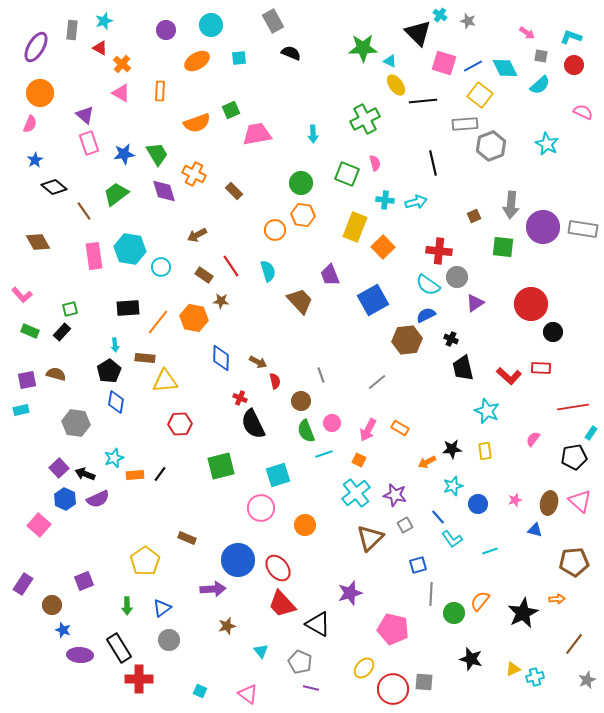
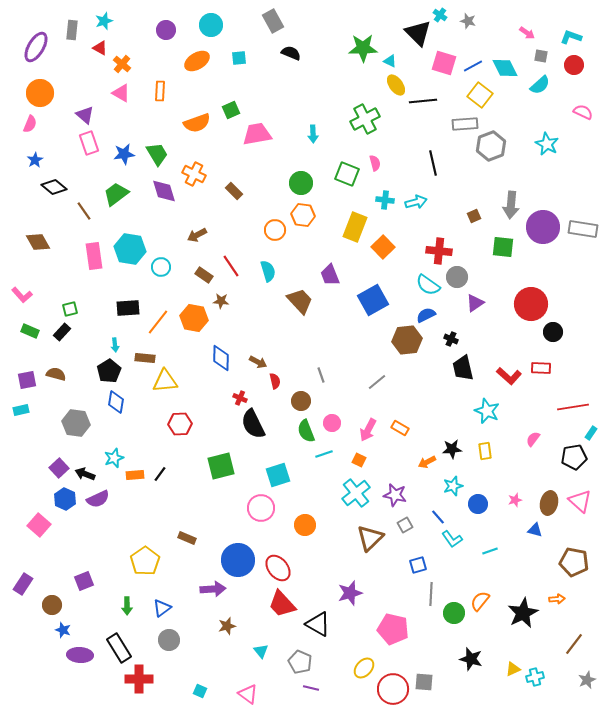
brown pentagon at (574, 562): rotated 16 degrees clockwise
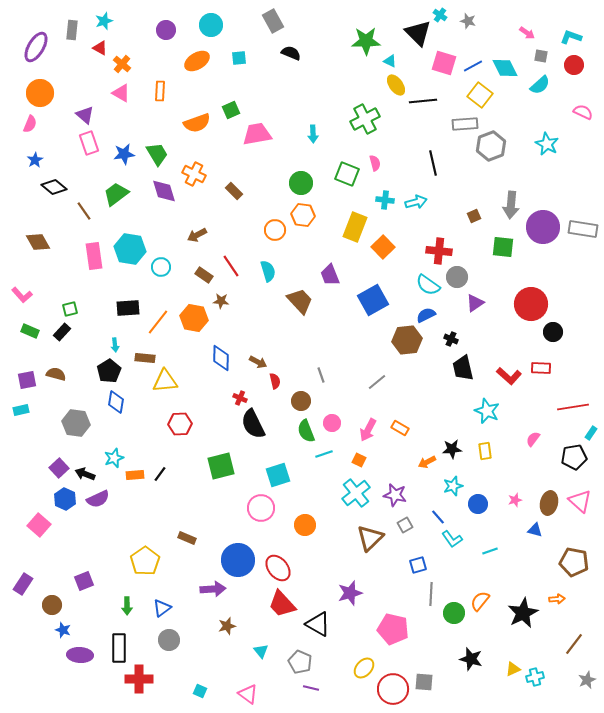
green star at (363, 48): moved 3 px right, 7 px up
black rectangle at (119, 648): rotated 32 degrees clockwise
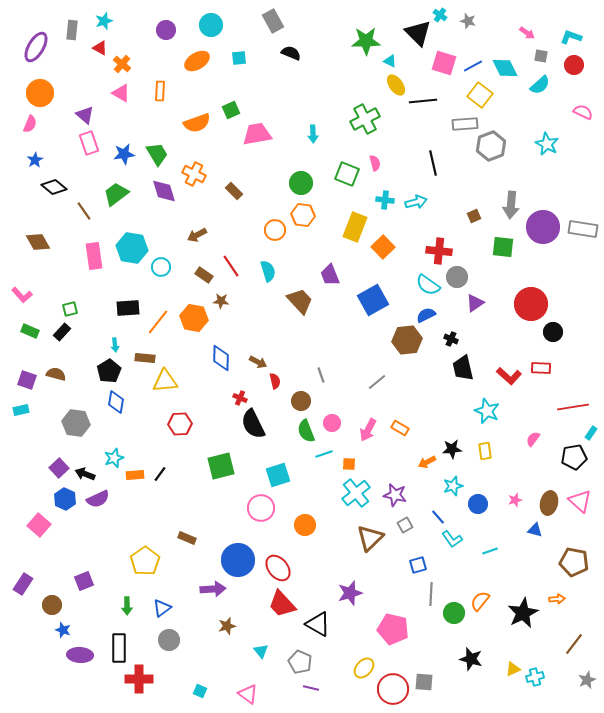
cyan hexagon at (130, 249): moved 2 px right, 1 px up
purple square at (27, 380): rotated 30 degrees clockwise
orange square at (359, 460): moved 10 px left, 4 px down; rotated 24 degrees counterclockwise
